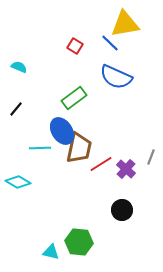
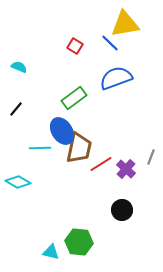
blue semicircle: moved 1 px down; rotated 136 degrees clockwise
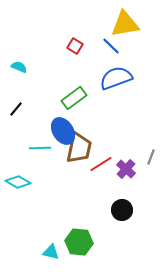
blue line: moved 1 px right, 3 px down
blue ellipse: moved 1 px right
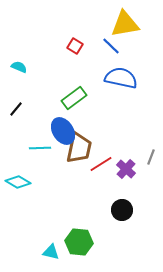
blue semicircle: moved 5 px right; rotated 32 degrees clockwise
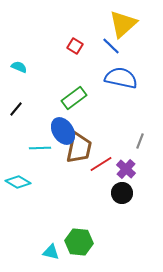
yellow triangle: moved 2 px left; rotated 32 degrees counterclockwise
gray line: moved 11 px left, 16 px up
black circle: moved 17 px up
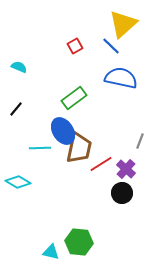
red square: rotated 28 degrees clockwise
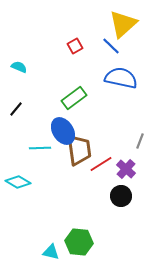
brown trapezoid: moved 2 px down; rotated 20 degrees counterclockwise
black circle: moved 1 px left, 3 px down
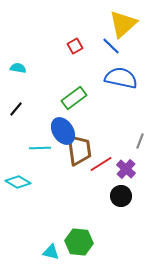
cyan semicircle: moved 1 px left, 1 px down; rotated 14 degrees counterclockwise
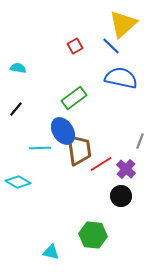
green hexagon: moved 14 px right, 7 px up
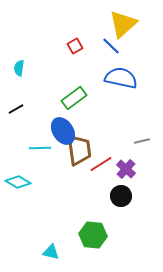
cyan semicircle: moved 1 px right; rotated 91 degrees counterclockwise
black line: rotated 21 degrees clockwise
gray line: moved 2 px right; rotated 56 degrees clockwise
